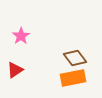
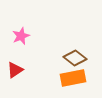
pink star: rotated 12 degrees clockwise
brown diamond: rotated 15 degrees counterclockwise
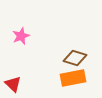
brown diamond: rotated 20 degrees counterclockwise
red triangle: moved 2 px left, 14 px down; rotated 42 degrees counterclockwise
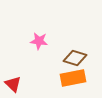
pink star: moved 18 px right, 5 px down; rotated 30 degrees clockwise
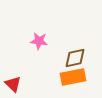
brown diamond: rotated 30 degrees counterclockwise
orange rectangle: moved 1 px up
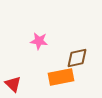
brown diamond: moved 2 px right
orange rectangle: moved 12 px left
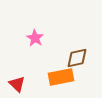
pink star: moved 4 px left, 3 px up; rotated 24 degrees clockwise
red triangle: moved 4 px right
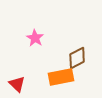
brown diamond: rotated 15 degrees counterclockwise
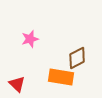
pink star: moved 5 px left, 1 px down; rotated 24 degrees clockwise
orange rectangle: rotated 20 degrees clockwise
